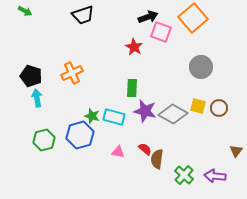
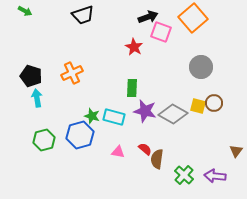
brown circle: moved 5 px left, 5 px up
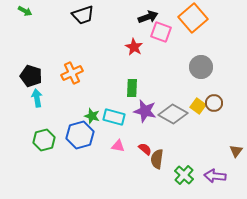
yellow square: rotated 21 degrees clockwise
pink triangle: moved 6 px up
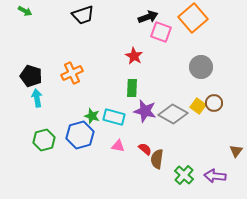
red star: moved 9 px down
